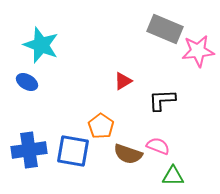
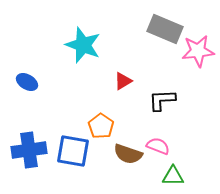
cyan star: moved 42 px right
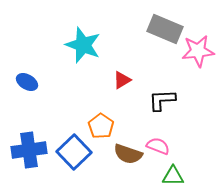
red triangle: moved 1 px left, 1 px up
blue square: moved 1 px right, 1 px down; rotated 36 degrees clockwise
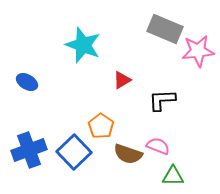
blue cross: rotated 12 degrees counterclockwise
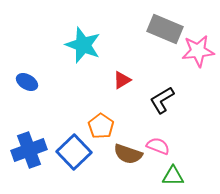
black L-shape: rotated 28 degrees counterclockwise
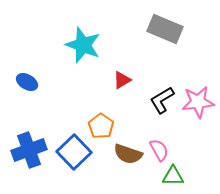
pink star: moved 51 px down
pink semicircle: moved 1 px right, 4 px down; rotated 40 degrees clockwise
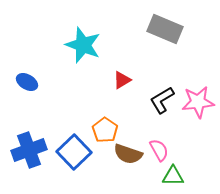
orange pentagon: moved 4 px right, 4 px down
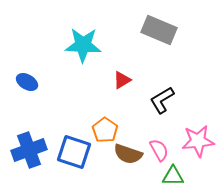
gray rectangle: moved 6 px left, 1 px down
cyan star: rotated 18 degrees counterclockwise
pink star: moved 39 px down
blue square: rotated 28 degrees counterclockwise
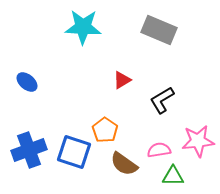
cyan star: moved 18 px up
blue ellipse: rotated 10 degrees clockwise
pink semicircle: rotated 70 degrees counterclockwise
brown semicircle: moved 4 px left, 10 px down; rotated 16 degrees clockwise
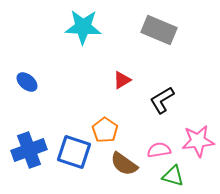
green triangle: rotated 15 degrees clockwise
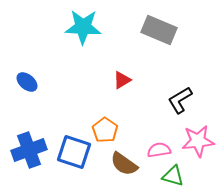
black L-shape: moved 18 px right
